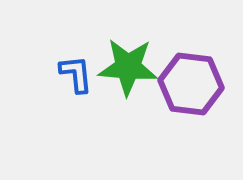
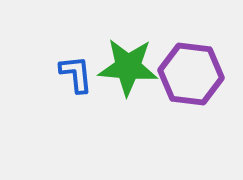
purple hexagon: moved 10 px up
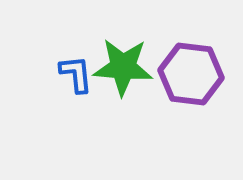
green star: moved 5 px left
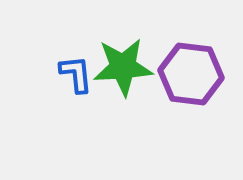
green star: rotated 8 degrees counterclockwise
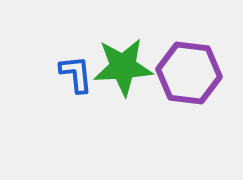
purple hexagon: moved 2 px left, 1 px up
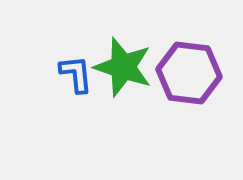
green star: rotated 22 degrees clockwise
